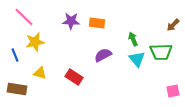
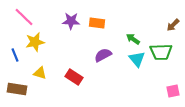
green arrow: rotated 32 degrees counterclockwise
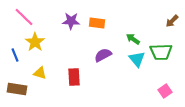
brown arrow: moved 1 px left, 4 px up
yellow star: rotated 24 degrees counterclockwise
red rectangle: rotated 54 degrees clockwise
pink square: moved 8 px left; rotated 24 degrees counterclockwise
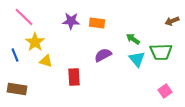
brown arrow: rotated 24 degrees clockwise
yellow triangle: moved 6 px right, 12 px up
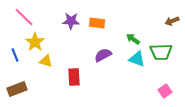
cyan triangle: rotated 30 degrees counterclockwise
brown rectangle: rotated 30 degrees counterclockwise
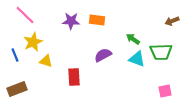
pink line: moved 1 px right, 2 px up
orange rectangle: moved 3 px up
yellow star: moved 2 px left; rotated 12 degrees clockwise
pink square: rotated 24 degrees clockwise
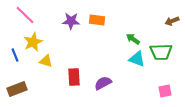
purple semicircle: moved 28 px down
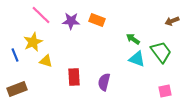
pink line: moved 16 px right
orange rectangle: rotated 14 degrees clockwise
green trapezoid: rotated 125 degrees counterclockwise
purple semicircle: moved 1 px right, 1 px up; rotated 48 degrees counterclockwise
